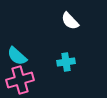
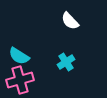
cyan semicircle: moved 2 px right; rotated 10 degrees counterclockwise
cyan cross: rotated 24 degrees counterclockwise
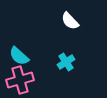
cyan semicircle: rotated 10 degrees clockwise
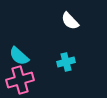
cyan cross: rotated 18 degrees clockwise
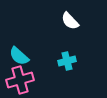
cyan cross: moved 1 px right, 1 px up
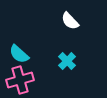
cyan semicircle: moved 2 px up
cyan cross: rotated 30 degrees counterclockwise
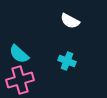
white semicircle: rotated 18 degrees counterclockwise
cyan cross: rotated 24 degrees counterclockwise
